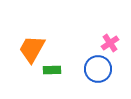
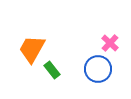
pink cross: rotated 12 degrees counterclockwise
green rectangle: rotated 54 degrees clockwise
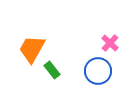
blue circle: moved 2 px down
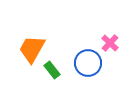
blue circle: moved 10 px left, 8 px up
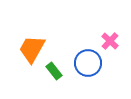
pink cross: moved 2 px up
green rectangle: moved 2 px right, 1 px down
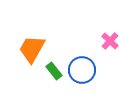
blue circle: moved 6 px left, 7 px down
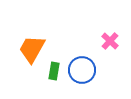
green rectangle: rotated 48 degrees clockwise
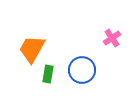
pink cross: moved 2 px right, 3 px up; rotated 12 degrees clockwise
green rectangle: moved 6 px left, 3 px down
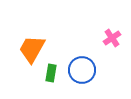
green rectangle: moved 3 px right, 1 px up
